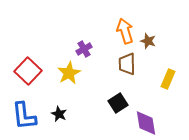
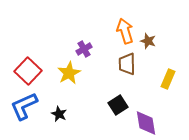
black square: moved 2 px down
blue L-shape: moved 10 px up; rotated 72 degrees clockwise
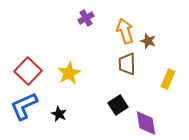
purple cross: moved 2 px right, 31 px up
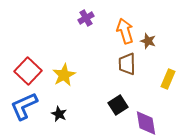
yellow star: moved 5 px left, 2 px down
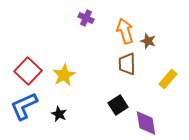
purple cross: rotated 35 degrees counterclockwise
yellow rectangle: rotated 18 degrees clockwise
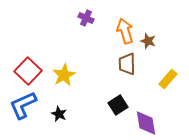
blue L-shape: moved 1 px left, 1 px up
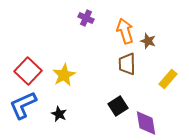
black square: moved 1 px down
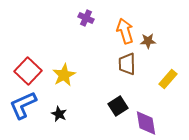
brown star: rotated 21 degrees counterclockwise
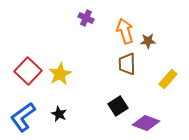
yellow star: moved 4 px left, 1 px up
blue L-shape: moved 12 px down; rotated 12 degrees counterclockwise
purple diamond: rotated 60 degrees counterclockwise
